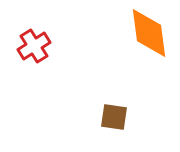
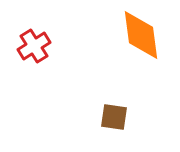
orange diamond: moved 8 px left, 2 px down
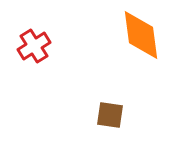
brown square: moved 4 px left, 2 px up
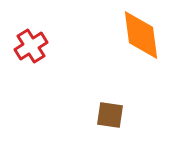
red cross: moved 3 px left
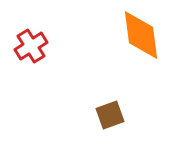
brown square: rotated 28 degrees counterclockwise
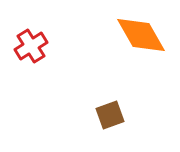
orange diamond: rotated 22 degrees counterclockwise
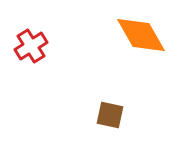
brown square: rotated 32 degrees clockwise
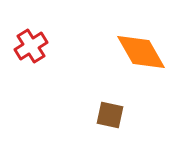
orange diamond: moved 17 px down
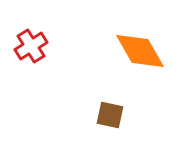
orange diamond: moved 1 px left, 1 px up
